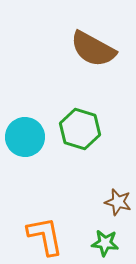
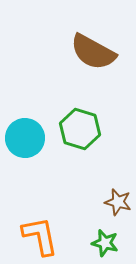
brown semicircle: moved 3 px down
cyan circle: moved 1 px down
orange L-shape: moved 5 px left
green star: rotated 8 degrees clockwise
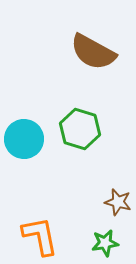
cyan circle: moved 1 px left, 1 px down
green star: rotated 24 degrees counterclockwise
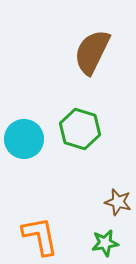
brown semicircle: moved 1 px left; rotated 87 degrees clockwise
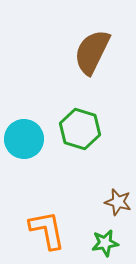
orange L-shape: moved 7 px right, 6 px up
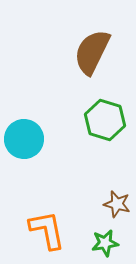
green hexagon: moved 25 px right, 9 px up
brown star: moved 1 px left, 2 px down
